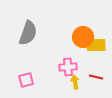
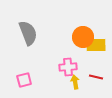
gray semicircle: rotated 40 degrees counterclockwise
pink square: moved 2 px left
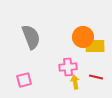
gray semicircle: moved 3 px right, 4 px down
yellow rectangle: moved 1 px left, 1 px down
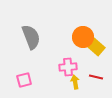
yellow rectangle: rotated 42 degrees clockwise
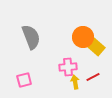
red line: moved 3 px left; rotated 40 degrees counterclockwise
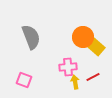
pink square: rotated 35 degrees clockwise
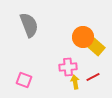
gray semicircle: moved 2 px left, 12 px up
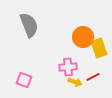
yellow rectangle: moved 4 px right, 2 px down; rotated 30 degrees clockwise
yellow arrow: rotated 120 degrees clockwise
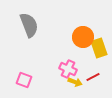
pink cross: moved 2 px down; rotated 30 degrees clockwise
